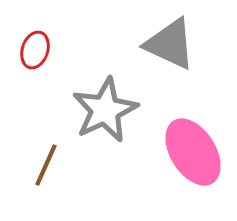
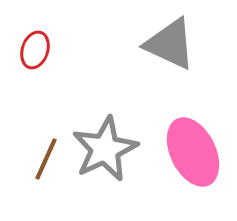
gray star: moved 39 px down
pink ellipse: rotated 6 degrees clockwise
brown line: moved 6 px up
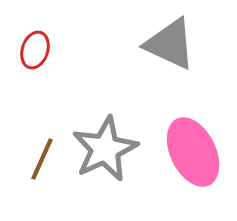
brown line: moved 4 px left
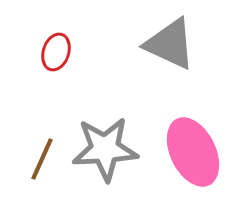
red ellipse: moved 21 px right, 2 px down
gray star: rotated 22 degrees clockwise
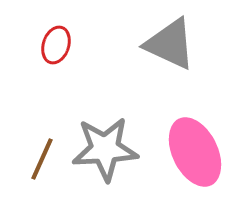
red ellipse: moved 7 px up
pink ellipse: moved 2 px right
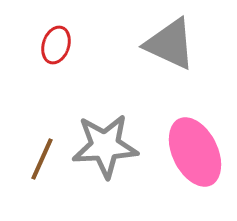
gray star: moved 3 px up
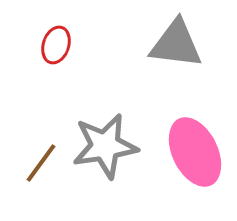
gray triangle: moved 6 px right; rotated 18 degrees counterclockwise
gray star: rotated 6 degrees counterclockwise
brown line: moved 1 px left, 4 px down; rotated 12 degrees clockwise
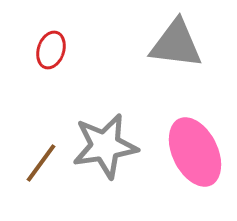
red ellipse: moved 5 px left, 5 px down
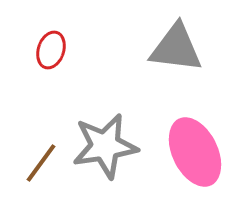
gray triangle: moved 4 px down
